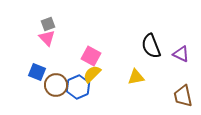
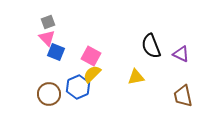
gray square: moved 2 px up
blue square: moved 19 px right, 20 px up
brown circle: moved 7 px left, 9 px down
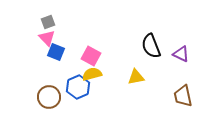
yellow semicircle: rotated 30 degrees clockwise
brown circle: moved 3 px down
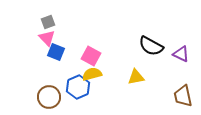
black semicircle: rotated 40 degrees counterclockwise
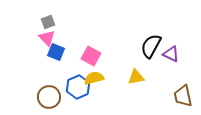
black semicircle: rotated 90 degrees clockwise
purple triangle: moved 10 px left
yellow semicircle: moved 2 px right, 4 px down
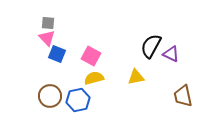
gray square: moved 1 px down; rotated 24 degrees clockwise
blue square: moved 1 px right, 2 px down
blue hexagon: moved 13 px down; rotated 10 degrees clockwise
brown circle: moved 1 px right, 1 px up
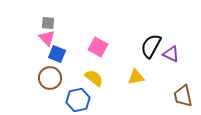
pink square: moved 7 px right, 9 px up
yellow semicircle: rotated 54 degrees clockwise
brown circle: moved 18 px up
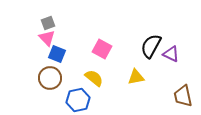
gray square: rotated 24 degrees counterclockwise
pink square: moved 4 px right, 2 px down
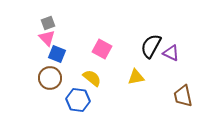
purple triangle: moved 1 px up
yellow semicircle: moved 2 px left
blue hexagon: rotated 20 degrees clockwise
